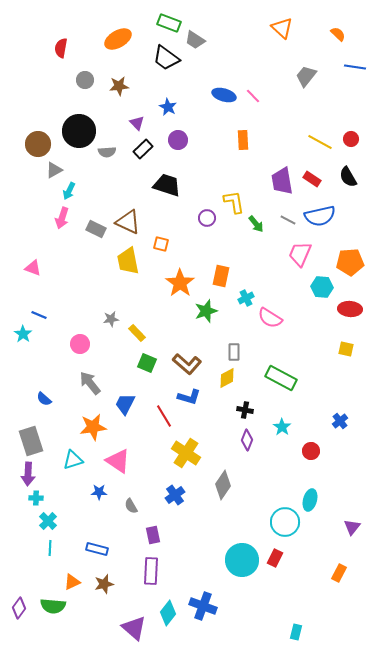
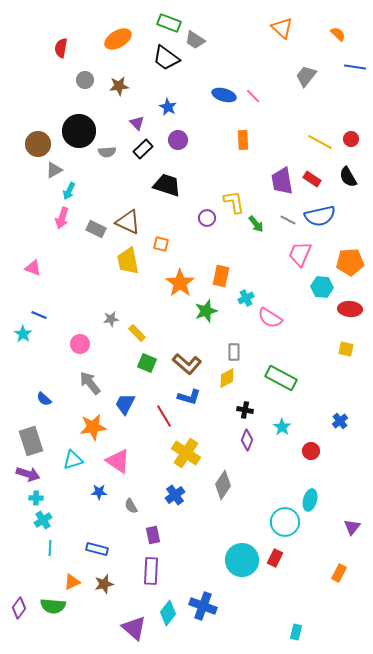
purple arrow at (28, 474): rotated 75 degrees counterclockwise
cyan cross at (48, 521): moved 5 px left, 1 px up; rotated 12 degrees clockwise
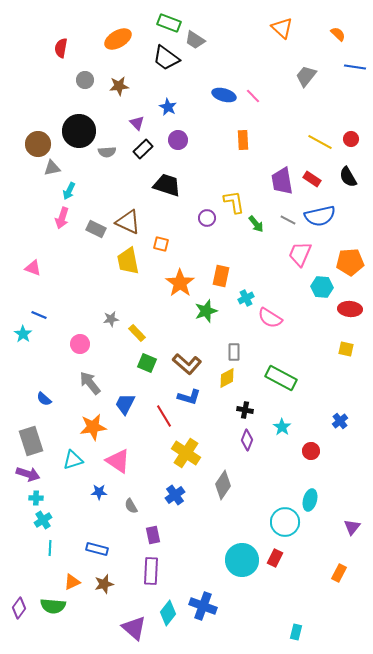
gray triangle at (54, 170): moved 2 px left, 2 px up; rotated 18 degrees clockwise
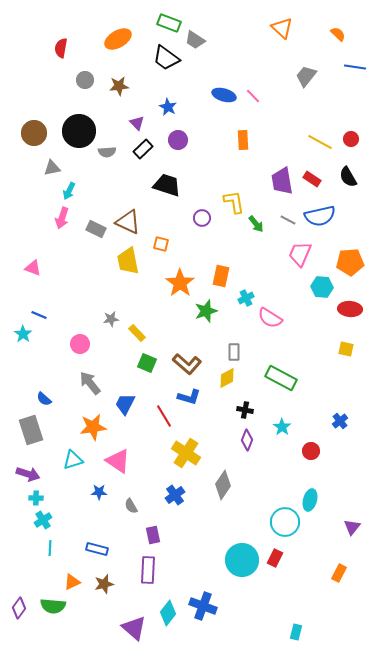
brown circle at (38, 144): moved 4 px left, 11 px up
purple circle at (207, 218): moved 5 px left
gray rectangle at (31, 441): moved 11 px up
purple rectangle at (151, 571): moved 3 px left, 1 px up
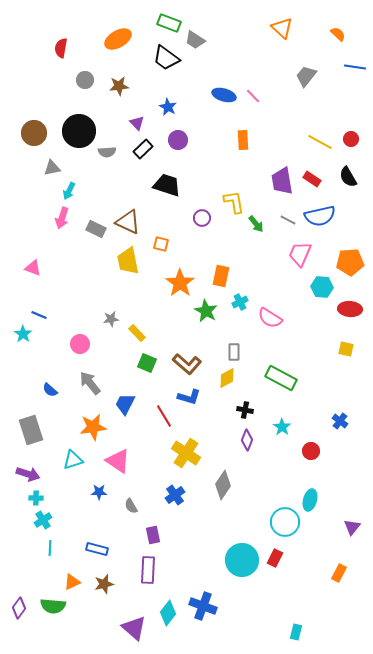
cyan cross at (246, 298): moved 6 px left, 4 px down
green star at (206, 311): rotated 25 degrees counterclockwise
blue semicircle at (44, 399): moved 6 px right, 9 px up
blue cross at (340, 421): rotated 14 degrees counterclockwise
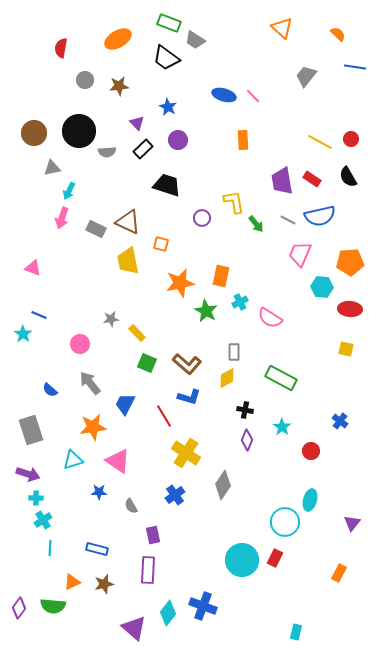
orange star at (180, 283): rotated 24 degrees clockwise
purple triangle at (352, 527): moved 4 px up
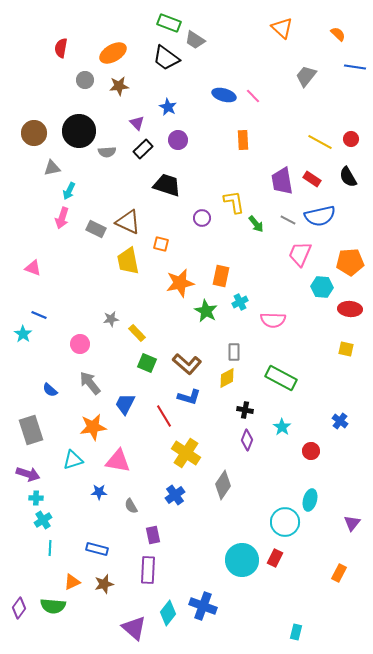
orange ellipse at (118, 39): moved 5 px left, 14 px down
pink semicircle at (270, 318): moved 3 px right, 2 px down; rotated 30 degrees counterclockwise
pink triangle at (118, 461): rotated 24 degrees counterclockwise
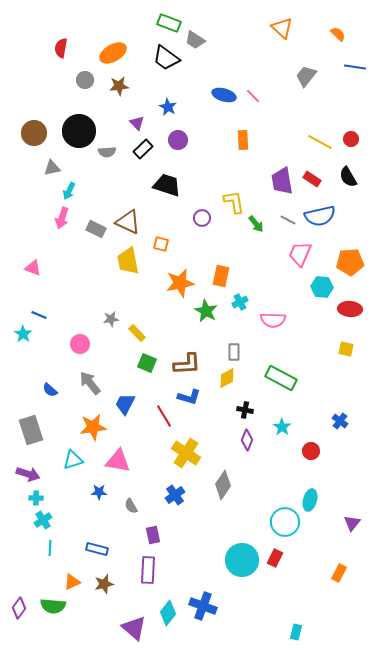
brown L-shape at (187, 364): rotated 44 degrees counterclockwise
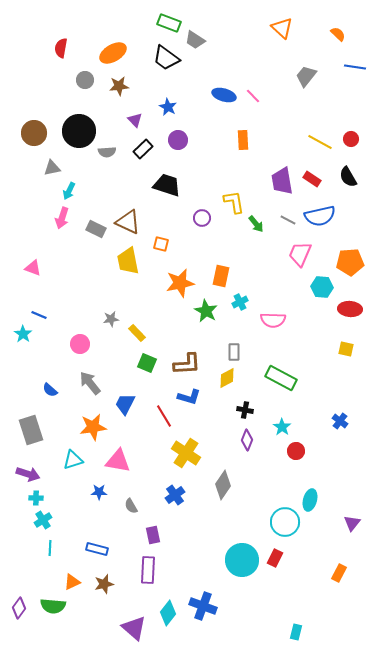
purple triangle at (137, 123): moved 2 px left, 3 px up
red circle at (311, 451): moved 15 px left
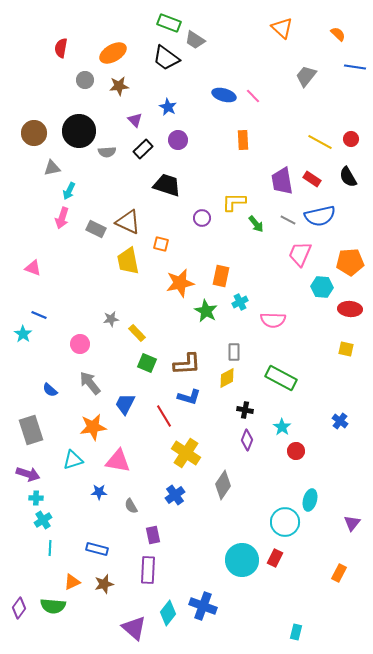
yellow L-shape at (234, 202): rotated 80 degrees counterclockwise
